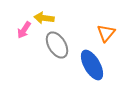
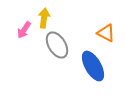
yellow arrow: rotated 90 degrees clockwise
orange triangle: rotated 42 degrees counterclockwise
blue ellipse: moved 1 px right, 1 px down
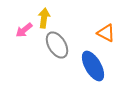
pink arrow: rotated 18 degrees clockwise
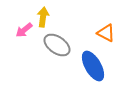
yellow arrow: moved 1 px left, 1 px up
gray ellipse: rotated 24 degrees counterclockwise
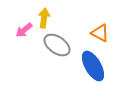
yellow arrow: moved 1 px right, 1 px down
orange triangle: moved 6 px left
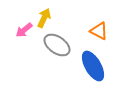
yellow arrow: rotated 18 degrees clockwise
orange triangle: moved 1 px left, 2 px up
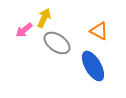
gray ellipse: moved 2 px up
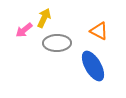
gray ellipse: rotated 36 degrees counterclockwise
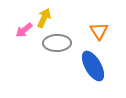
orange triangle: rotated 30 degrees clockwise
